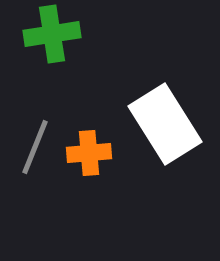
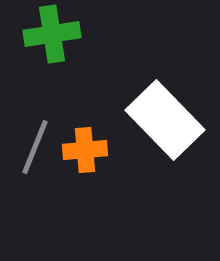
white rectangle: moved 4 px up; rotated 12 degrees counterclockwise
orange cross: moved 4 px left, 3 px up
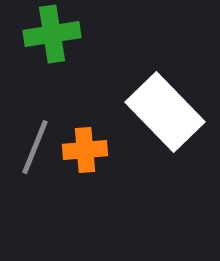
white rectangle: moved 8 px up
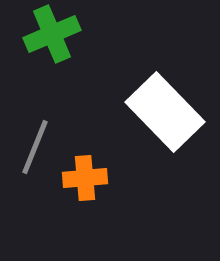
green cross: rotated 14 degrees counterclockwise
orange cross: moved 28 px down
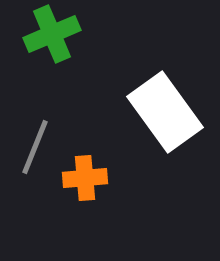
white rectangle: rotated 8 degrees clockwise
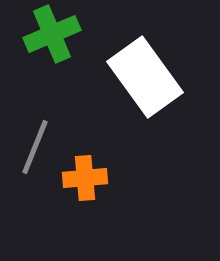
white rectangle: moved 20 px left, 35 px up
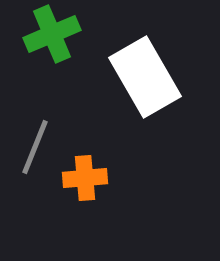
white rectangle: rotated 6 degrees clockwise
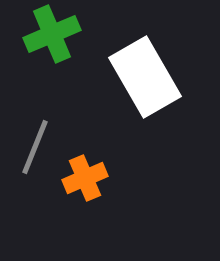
orange cross: rotated 18 degrees counterclockwise
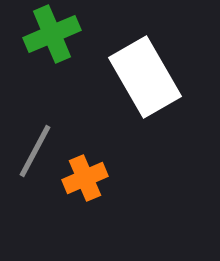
gray line: moved 4 px down; rotated 6 degrees clockwise
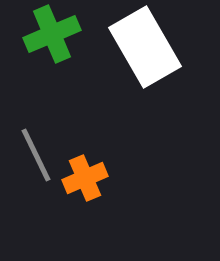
white rectangle: moved 30 px up
gray line: moved 1 px right, 4 px down; rotated 54 degrees counterclockwise
